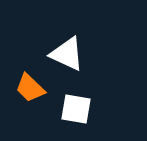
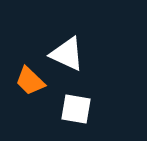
orange trapezoid: moved 7 px up
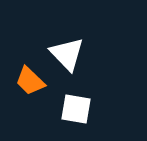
white triangle: rotated 21 degrees clockwise
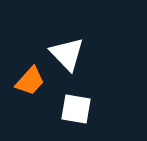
orange trapezoid: rotated 92 degrees counterclockwise
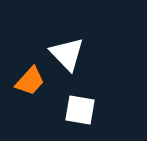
white square: moved 4 px right, 1 px down
